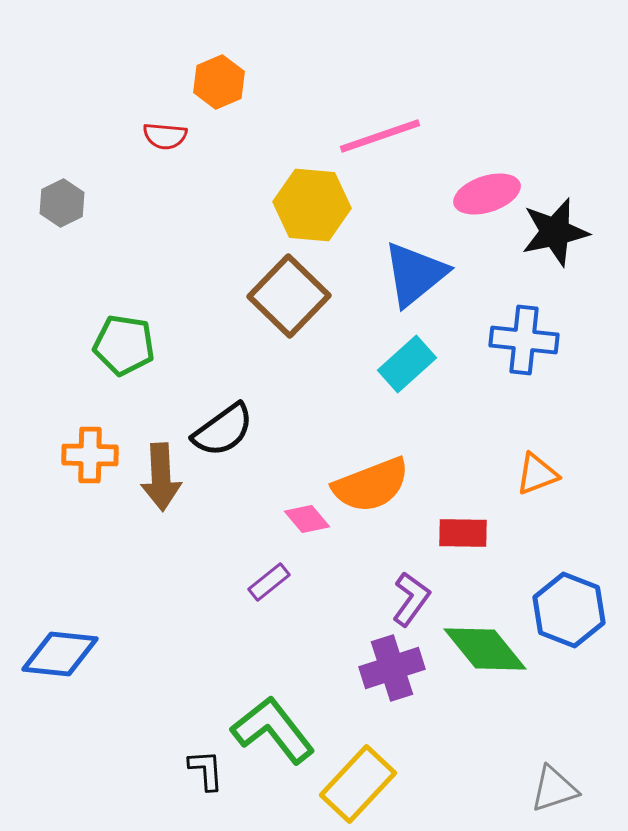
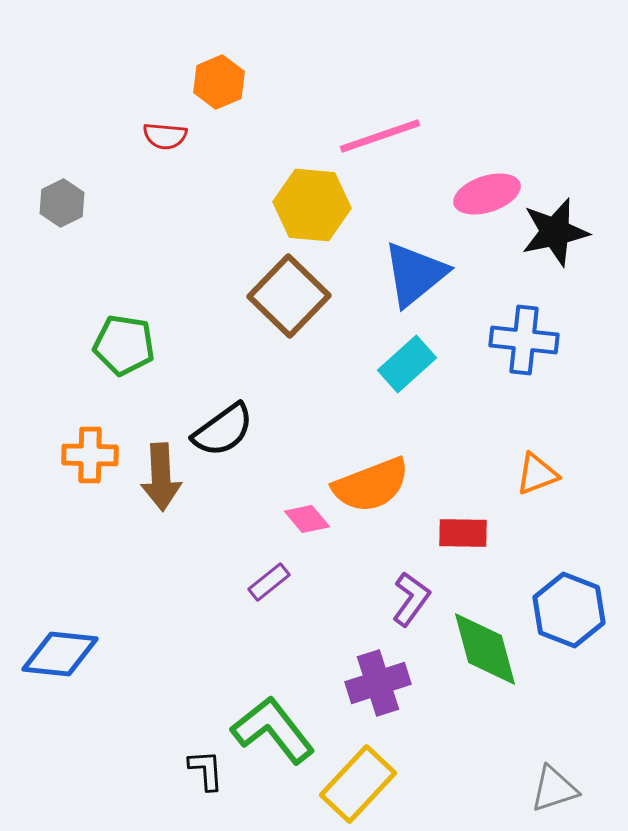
green diamond: rotated 24 degrees clockwise
purple cross: moved 14 px left, 15 px down
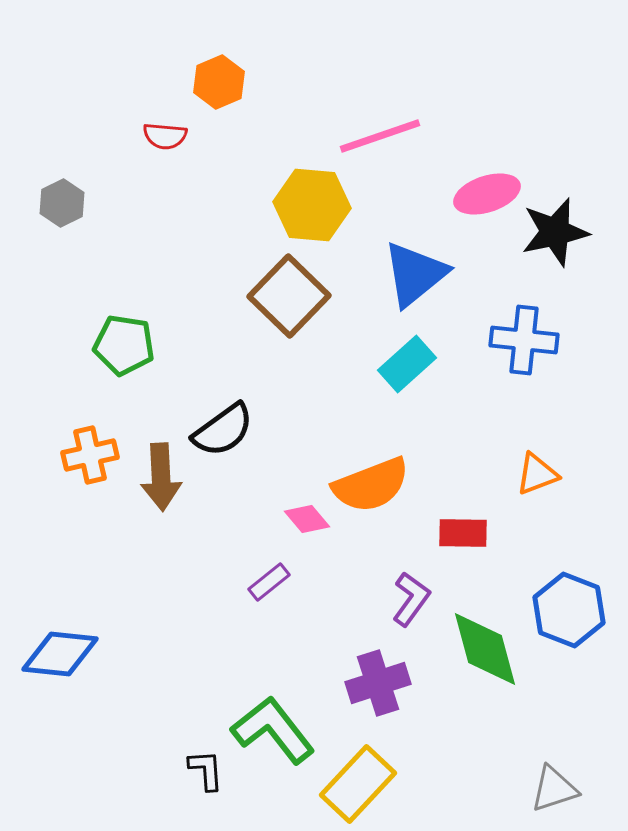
orange cross: rotated 14 degrees counterclockwise
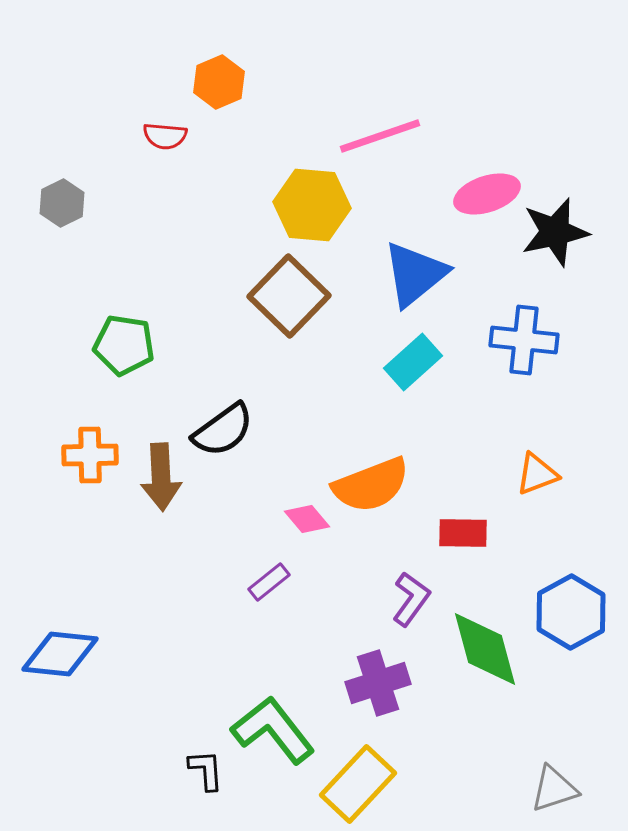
cyan rectangle: moved 6 px right, 2 px up
orange cross: rotated 12 degrees clockwise
blue hexagon: moved 2 px right, 2 px down; rotated 10 degrees clockwise
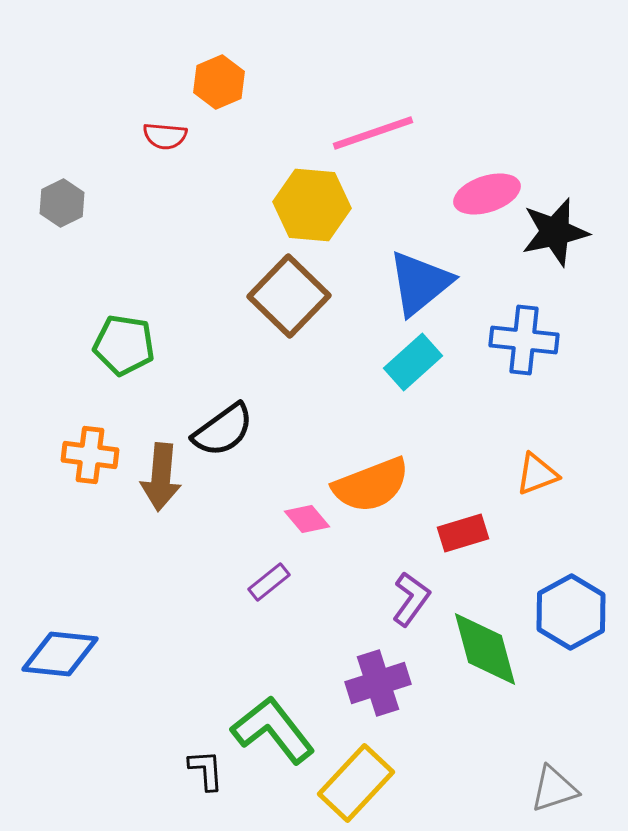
pink line: moved 7 px left, 3 px up
blue triangle: moved 5 px right, 9 px down
orange cross: rotated 8 degrees clockwise
brown arrow: rotated 8 degrees clockwise
red rectangle: rotated 18 degrees counterclockwise
yellow rectangle: moved 2 px left, 1 px up
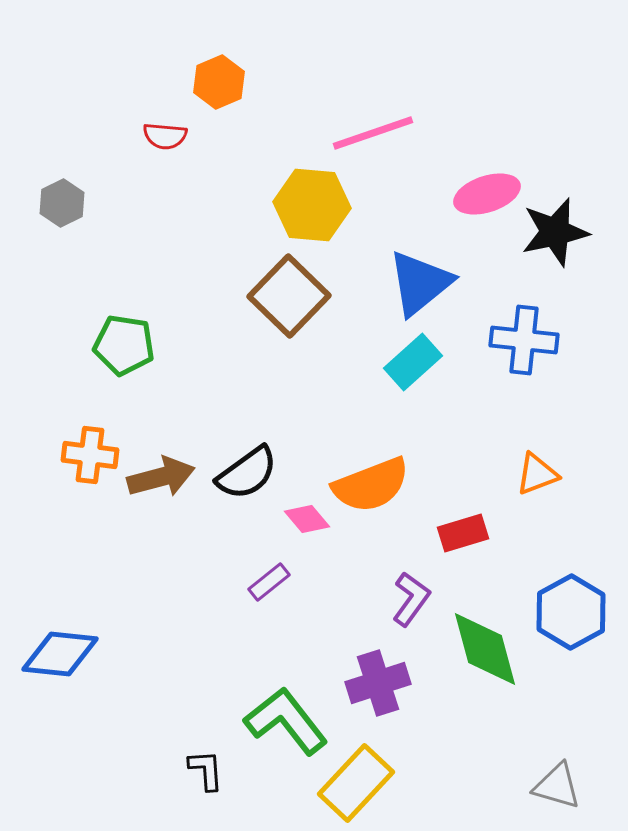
black semicircle: moved 24 px right, 43 px down
brown arrow: rotated 110 degrees counterclockwise
green L-shape: moved 13 px right, 9 px up
gray triangle: moved 3 px right, 3 px up; rotated 34 degrees clockwise
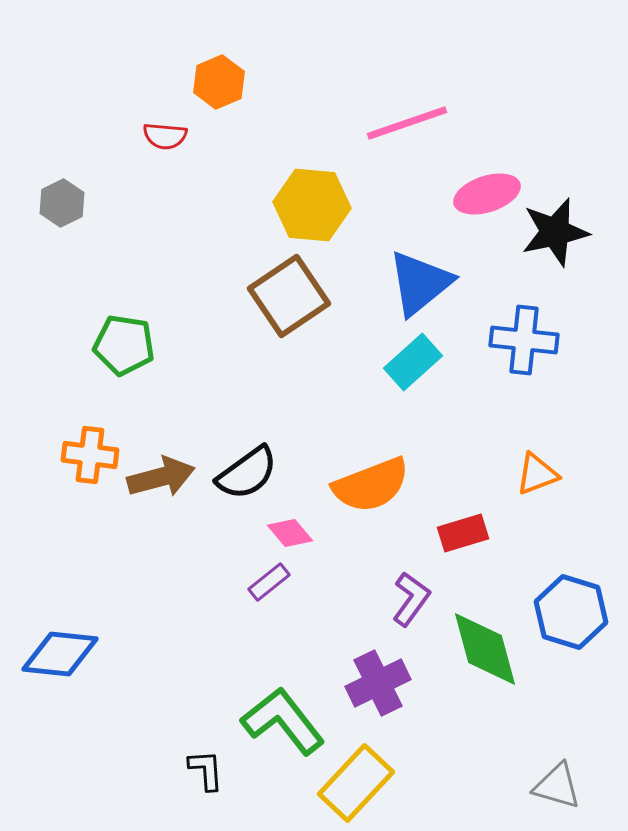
pink line: moved 34 px right, 10 px up
brown square: rotated 12 degrees clockwise
pink diamond: moved 17 px left, 14 px down
blue hexagon: rotated 14 degrees counterclockwise
purple cross: rotated 8 degrees counterclockwise
green L-shape: moved 3 px left
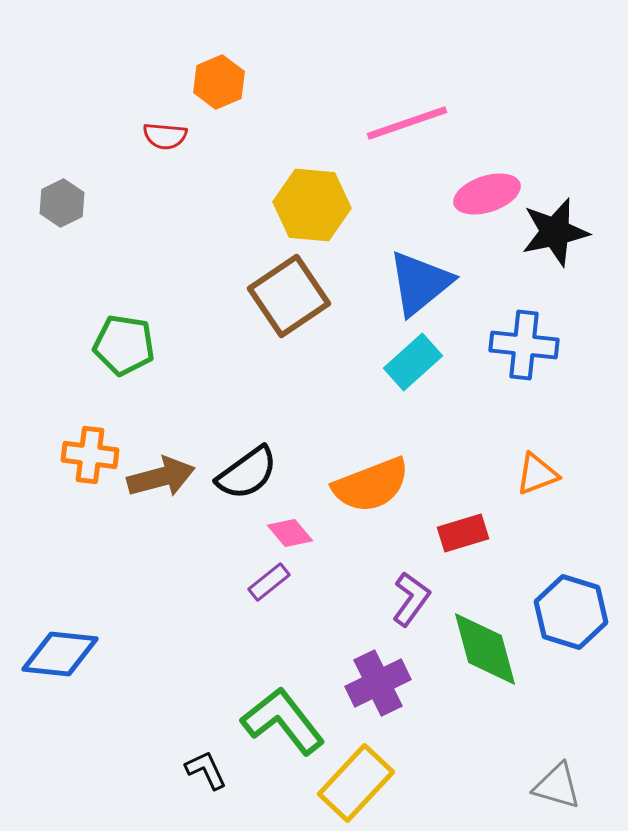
blue cross: moved 5 px down
black L-shape: rotated 21 degrees counterclockwise
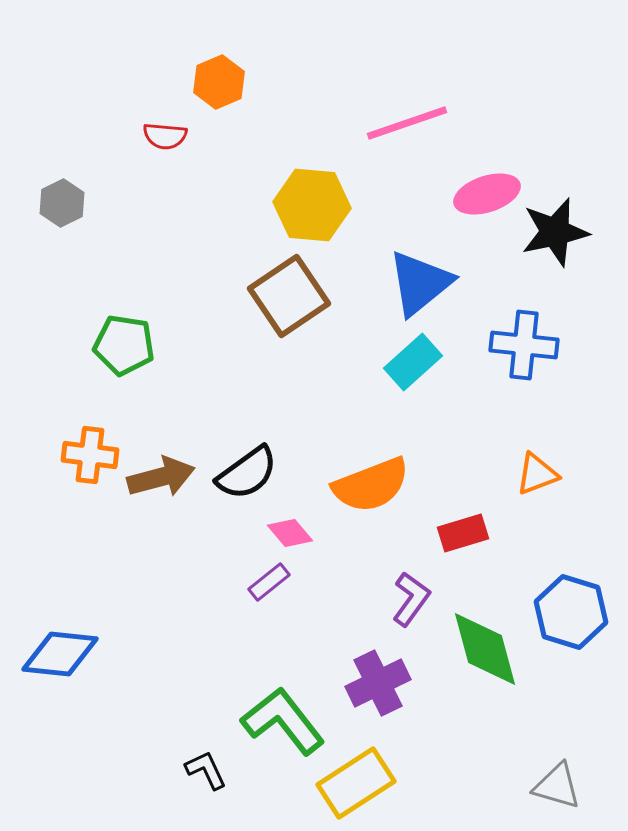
yellow rectangle: rotated 14 degrees clockwise
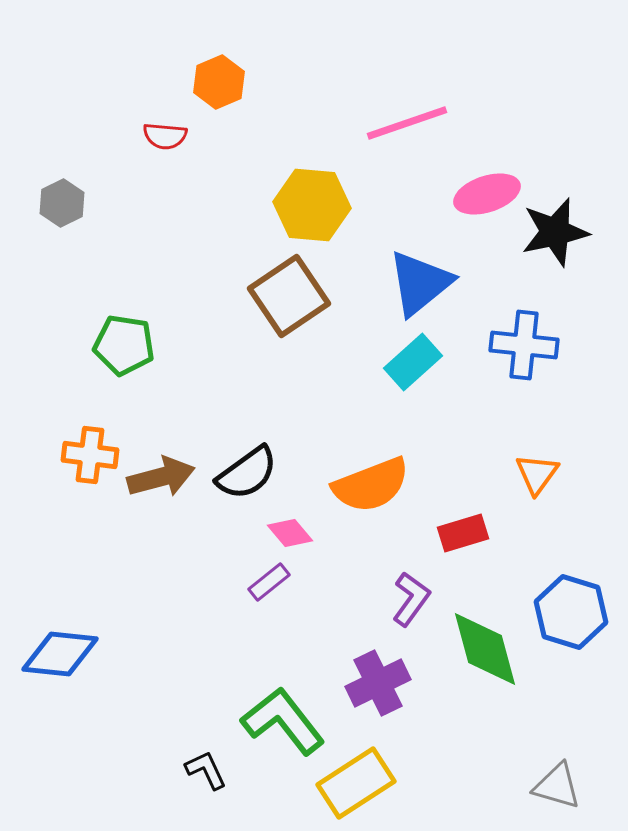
orange triangle: rotated 33 degrees counterclockwise
